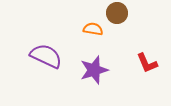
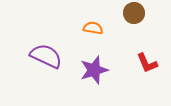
brown circle: moved 17 px right
orange semicircle: moved 1 px up
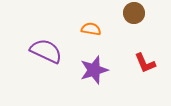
orange semicircle: moved 2 px left, 1 px down
purple semicircle: moved 5 px up
red L-shape: moved 2 px left
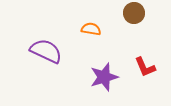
red L-shape: moved 4 px down
purple star: moved 10 px right, 7 px down
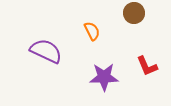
orange semicircle: moved 1 px right, 2 px down; rotated 54 degrees clockwise
red L-shape: moved 2 px right, 1 px up
purple star: rotated 16 degrees clockwise
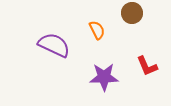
brown circle: moved 2 px left
orange semicircle: moved 5 px right, 1 px up
purple semicircle: moved 8 px right, 6 px up
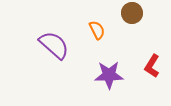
purple semicircle: rotated 16 degrees clockwise
red L-shape: moved 5 px right; rotated 55 degrees clockwise
purple star: moved 5 px right, 2 px up
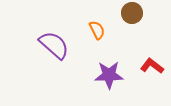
red L-shape: rotated 95 degrees clockwise
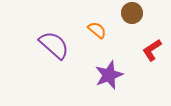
orange semicircle: rotated 24 degrees counterclockwise
red L-shape: moved 16 px up; rotated 70 degrees counterclockwise
purple star: rotated 20 degrees counterclockwise
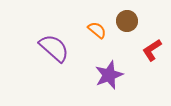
brown circle: moved 5 px left, 8 px down
purple semicircle: moved 3 px down
